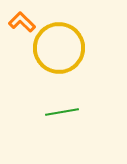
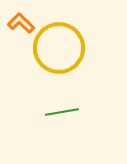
orange L-shape: moved 1 px left, 1 px down
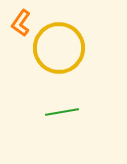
orange L-shape: rotated 100 degrees counterclockwise
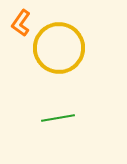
green line: moved 4 px left, 6 px down
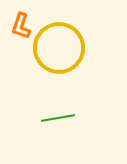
orange L-shape: moved 3 px down; rotated 16 degrees counterclockwise
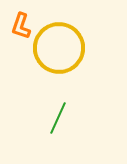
green line: rotated 56 degrees counterclockwise
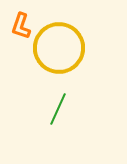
green line: moved 9 px up
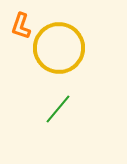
green line: rotated 16 degrees clockwise
